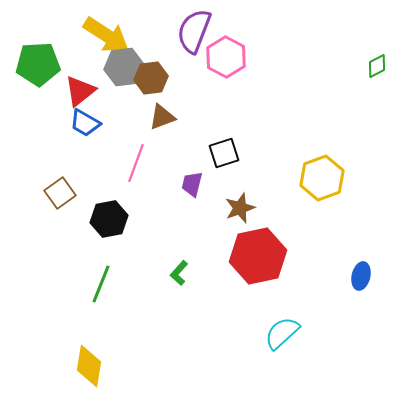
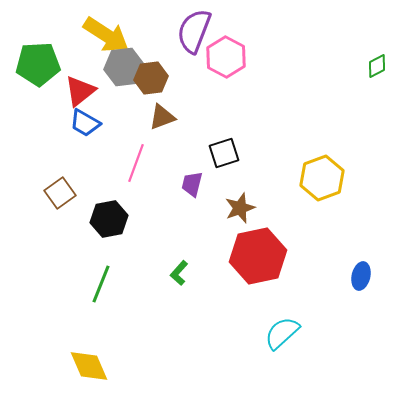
yellow diamond: rotated 33 degrees counterclockwise
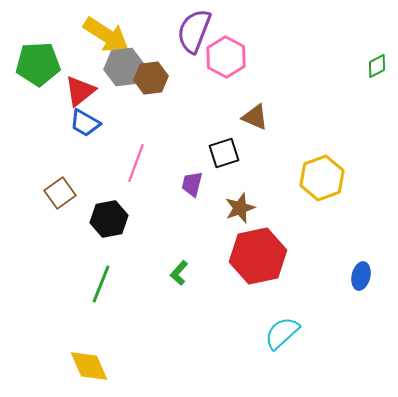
brown triangle: moved 93 px right; rotated 44 degrees clockwise
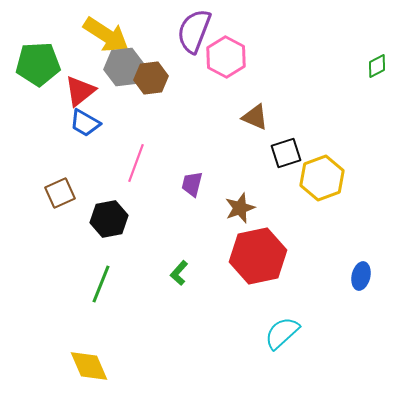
black square: moved 62 px right
brown square: rotated 12 degrees clockwise
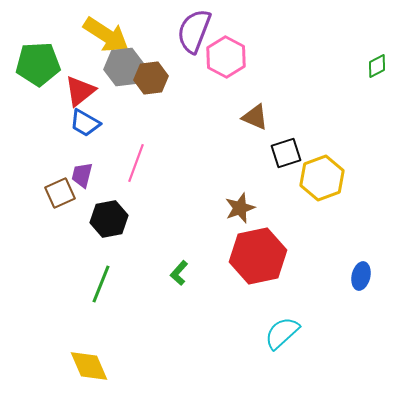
purple trapezoid: moved 110 px left, 9 px up
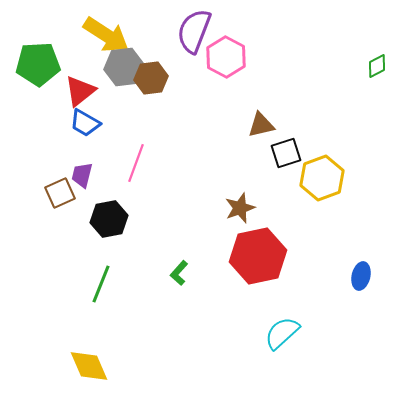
brown triangle: moved 6 px right, 8 px down; rotated 36 degrees counterclockwise
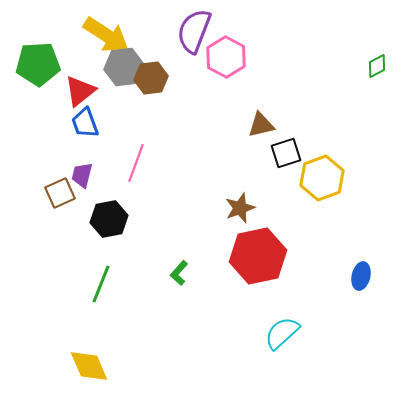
blue trapezoid: rotated 40 degrees clockwise
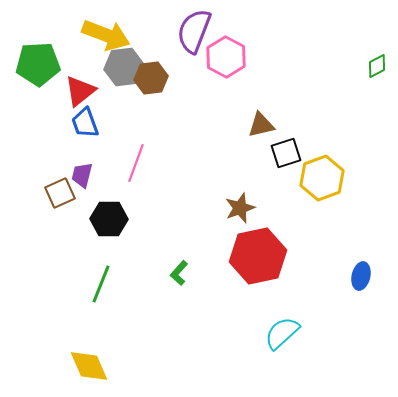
yellow arrow: rotated 12 degrees counterclockwise
black hexagon: rotated 12 degrees clockwise
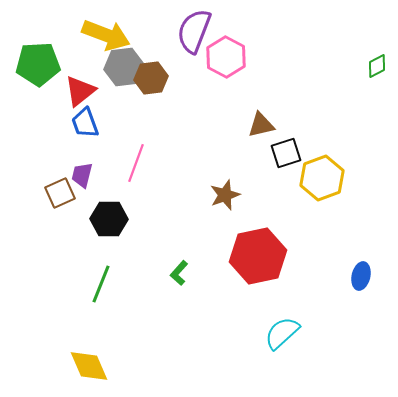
brown star: moved 15 px left, 13 px up
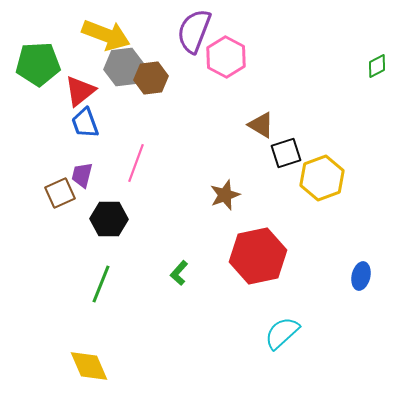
brown triangle: rotated 44 degrees clockwise
